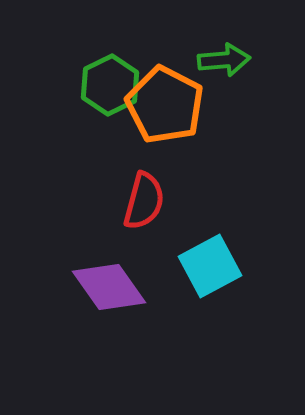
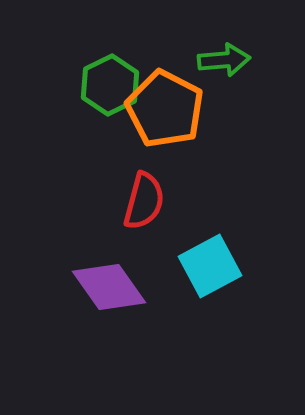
orange pentagon: moved 4 px down
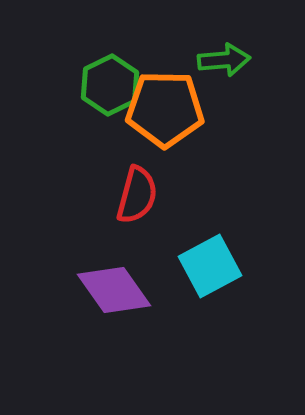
orange pentagon: rotated 26 degrees counterclockwise
red semicircle: moved 7 px left, 6 px up
purple diamond: moved 5 px right, 3 px down
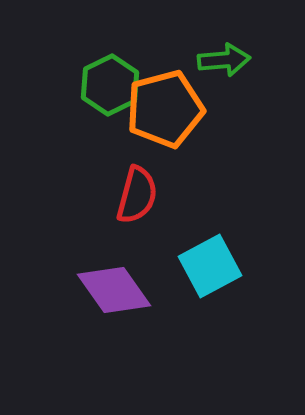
orange pentagon: rotated 16 degrees counterclockwise
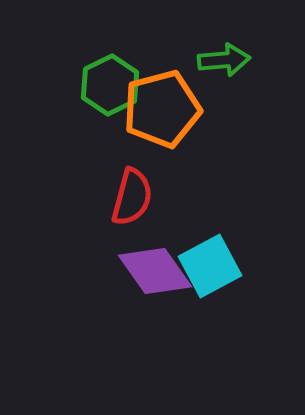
orange pentagon: moved 3 px left
red semicircle: moved 5 px left, 2 px down
purple diamond: moved 41 px right, 19 px up
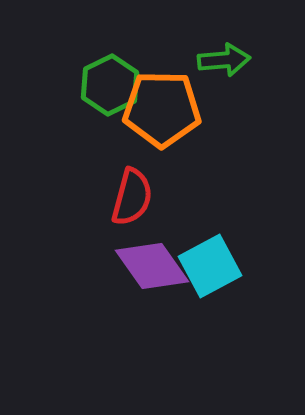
orange pentagon: rotated 16 degrees clockwise
purple diamond: moved 3 px left, 5 px up
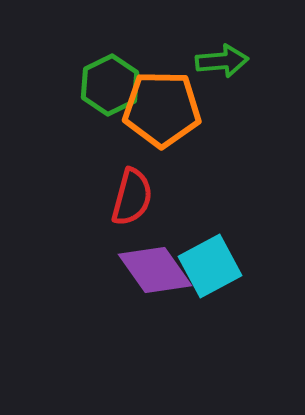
green arrow: moved 2 px left, 1 px down
purple diamond: moved 3 px right, 4 px down
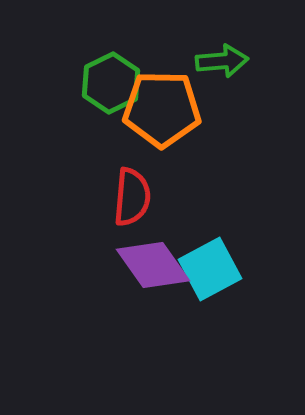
green hexagon: moved 1 px right, 2 px up
red semicircle: rotated 10 degrees counterclockwise
cyan square: moved 3 px down
purple diamond: moved 2 px left, 5 px up
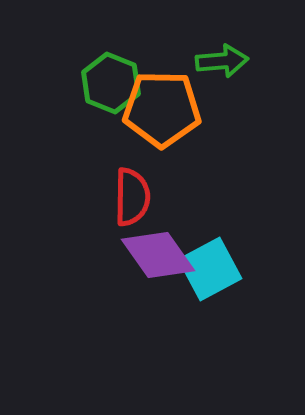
green hexagon: rotated 12 degrees counterclockwise
red semicircle: rotated 4 degrees counterclockwise
purple diamond: moved 5 px right, 10 px up
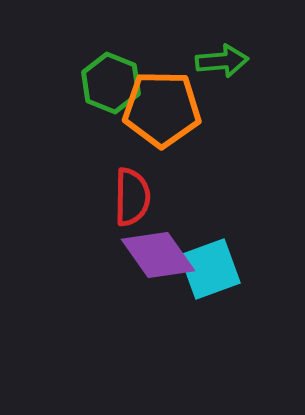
cyan square: rotated 8 degrees clockwise
